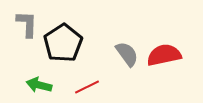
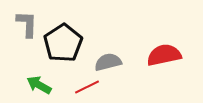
gray semicircle: moved 19 px left, 8 px down; rotated 68 degrees counterclockwise
green arrow: rotated 15 degrees clockwise
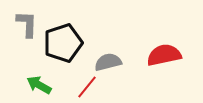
black pentagon: rotated 15 degrees clockwise
red line: rotated 25 degrees counterclockwise
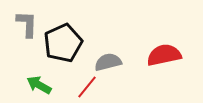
black pentagon: rotated 6 degrees counterclockwise
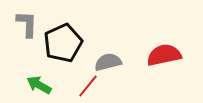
red line: moved 1 px right, 1 px up
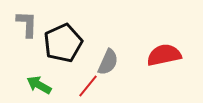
gray semicircle: rotated 128 degrees clockwise
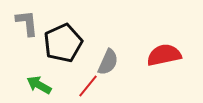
gray L-shape: moved 1 px up; rotated 8 degrees counterclockwise
